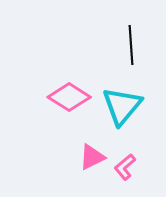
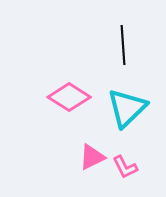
black line: moved 8 px left
cyan triangle: moved 5 px right, 2 px down; rotated 6 degrees clockwise
pink L-shape: rotated 76 degrees counterclockwise
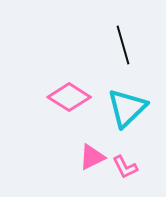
black line: rotated 12 degrees counterclockwise
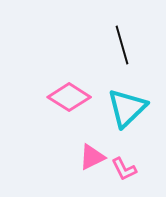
black line: moved 1 px left
pink L-shape: moved 1 px left, 2 px down
